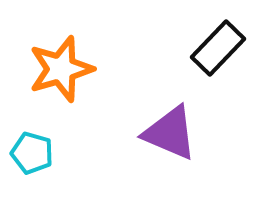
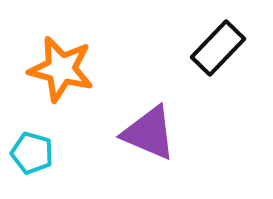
orange star: rotated 30 degrees clockwise
purple triangle: moved 21 px left
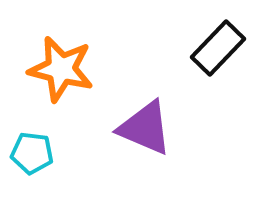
purple triangle: moved 4 px left, 5 px up
cyan pentagon: rotated 9 degrees counterclockwise
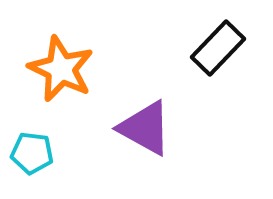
orange star: rotated 12 degrees clockwise
purple triangle: rotated 6 degrees clockwise
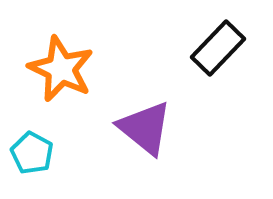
purple triangle: rotated 10 degrees clockwise
cyan pentagon: rotated 21 degrees clockwise
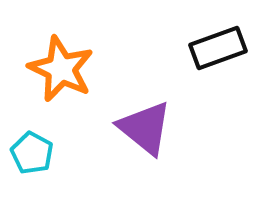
black rectangle: rotated 26 degrees clockwise
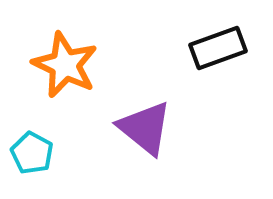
orange star: moved 4 px right, 4 px up
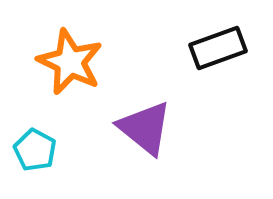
orange star: moved 5 px right, 3 px up
cyan pentagon: moved 3 px right, 3 px up
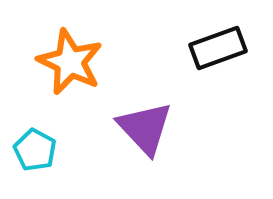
purple triangle: rotated 8 degrees clockwise
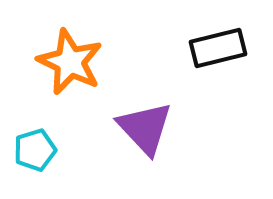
black rectangle: rotated 6 degrees clockwise
cyan pentagon: rotated 27 degrees clockwise
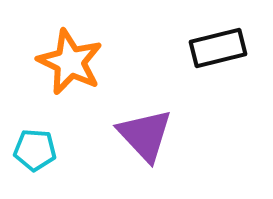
purple triangle: moved 7 px down
cyan pentagon: rotated 21 degrees clockwise
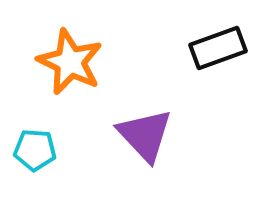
black rectangle: rotated 6 degrees counterclockwise
